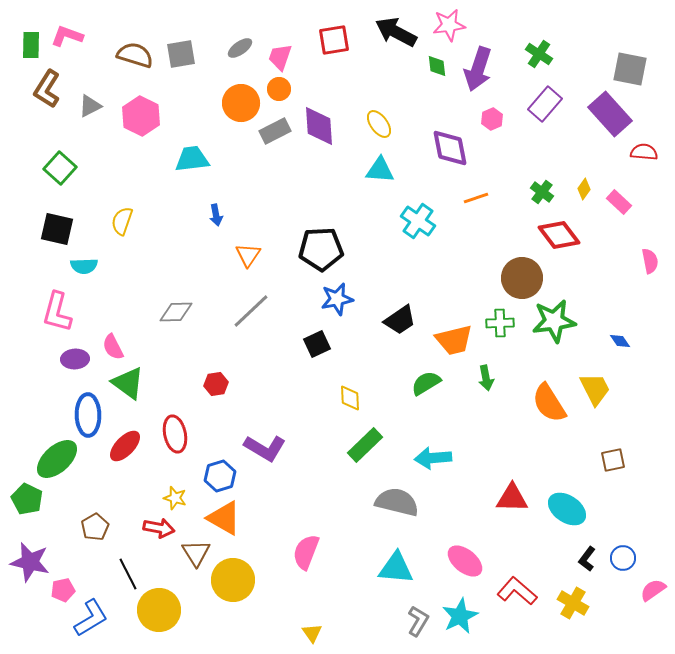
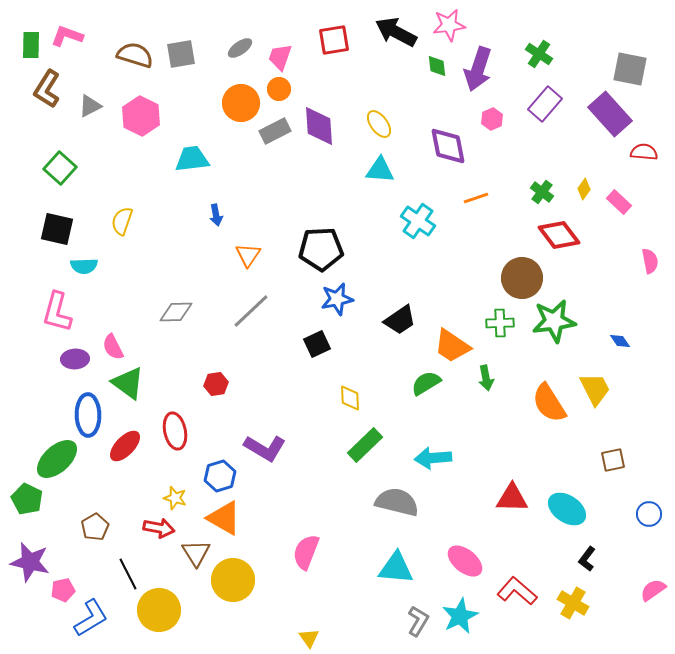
purple diamond at (450, 148): moved 2 px left, 2 px up
orange trapezoid at (454, 340): moved 2 px left, 6 px down; rotated 48 degrees clockwise
red ellipse at (175, 434): moved 3 px up
blue circle at (623, 558): moved 26 px right, 44 px up
yellow triangle at (312, 633): moved 3 px left, 5 px down
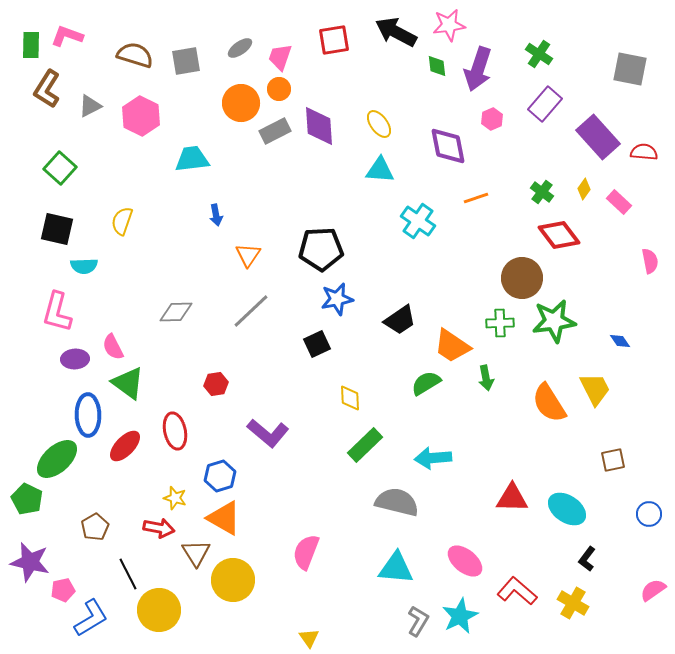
gray square at (181, 54): moved 5 px right, 7 px down
purple rectangle at (610, 114): moved 12 px left, 23 px down
purple L-shape at (265, 448): moved 3 px right, 15 px up; rotated 9 degrees clockwise
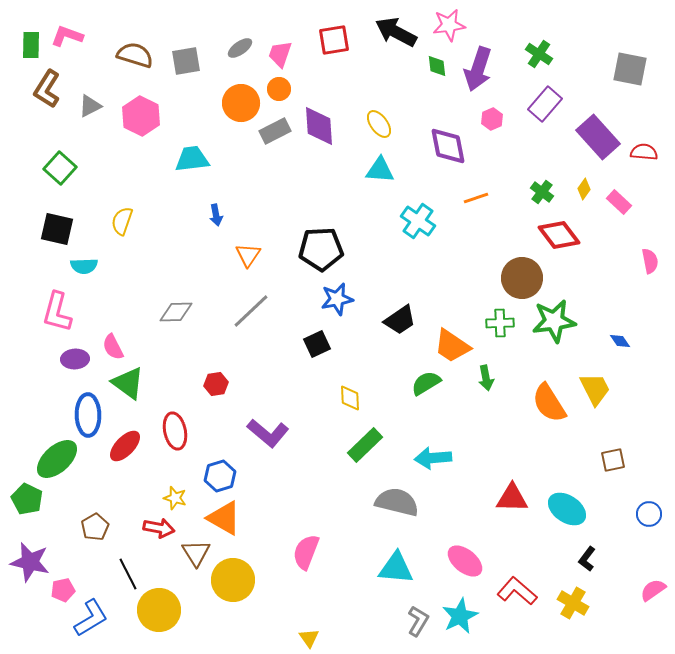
pink trapezoid at (280, 57): moved 3 px up
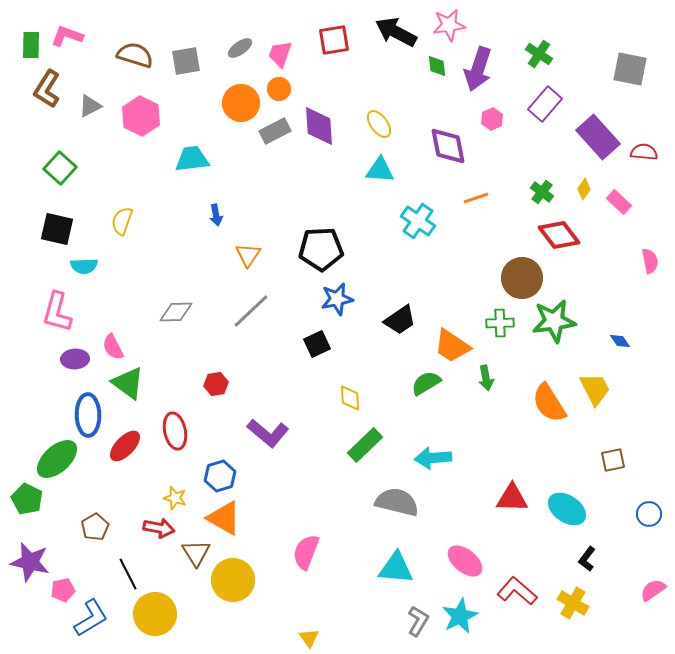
yellow circle at (159, 610): moved 4 px left, 4 px down
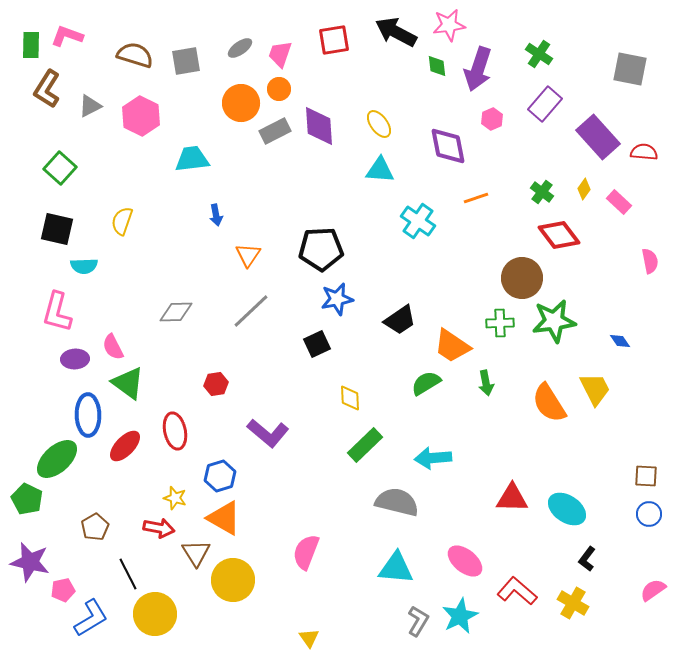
green arrow at (486, 378): moved 5 px down
brown square at (613, 460): moved 33 px right, 16 px down; rotated 15 degrees clockwise
